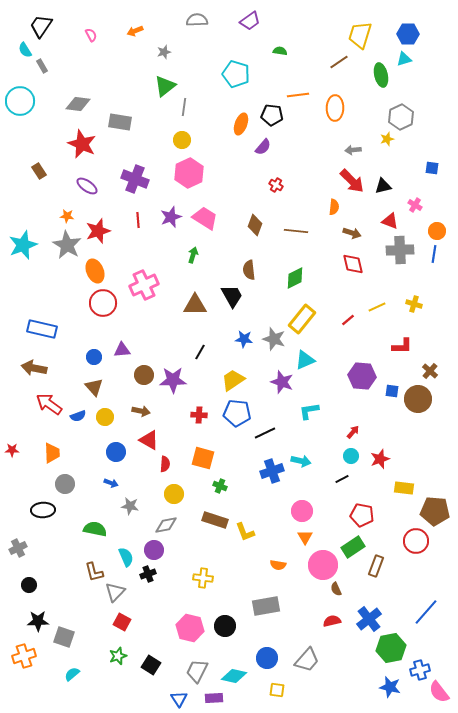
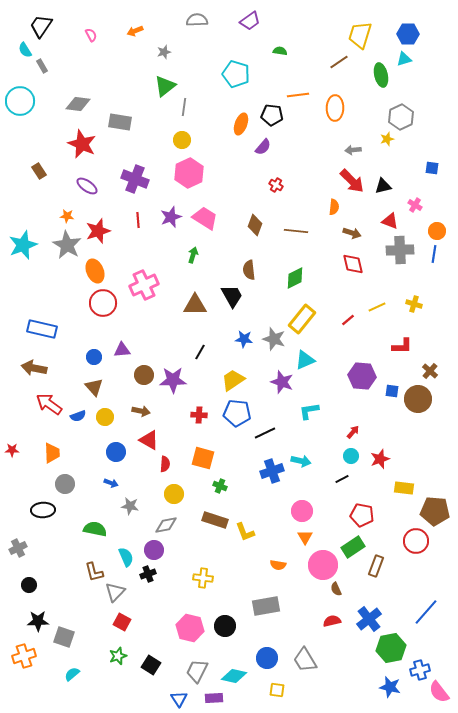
gray trapezoid at (307, 660): moved 2 px left; rotated 108 degrees clockwise
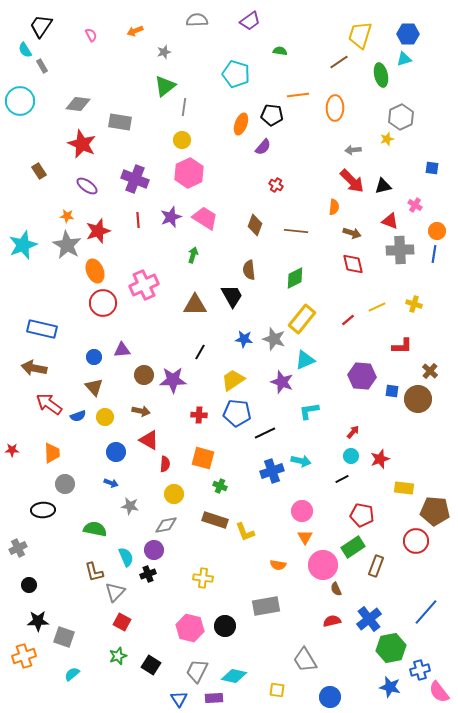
blue circle at (267, 658): moved 63 px right, 39 px down
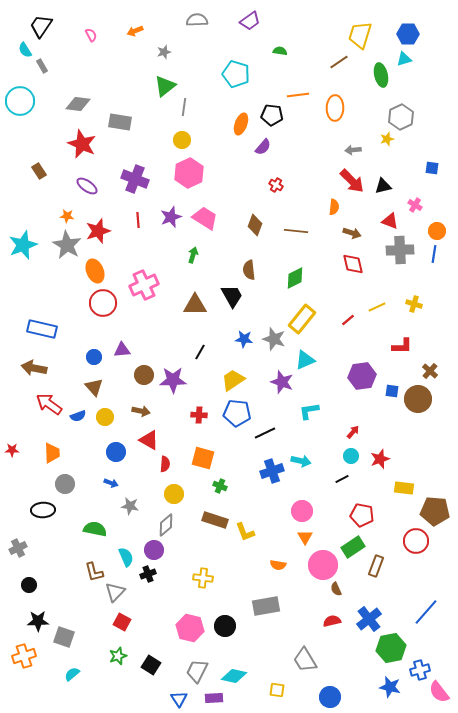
purple hexagon at (362, 376): rotated 12 degrees counterclockwise
gray diamond at (166, 525): rotated 30 degrees counterclockwise
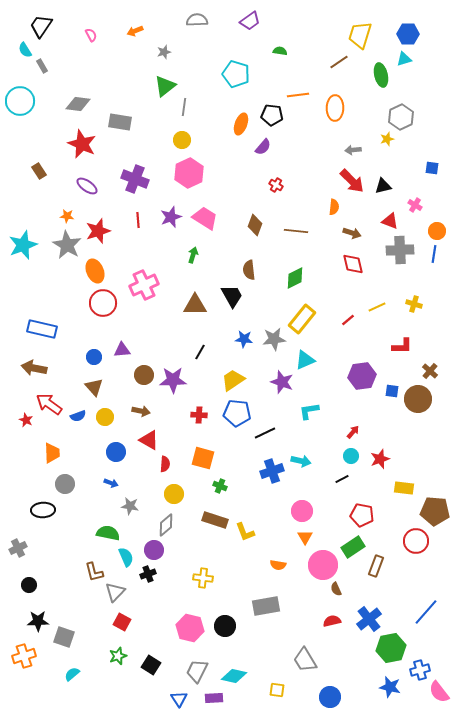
gray star at (274, 339): rotated 25 degrees counterclockwise
red star at (12, 450): moved 14 px right, 30 px up; rotated 24 degrees clockwise
green semicircle at (95, 529): moved 13 px right, 4 px down
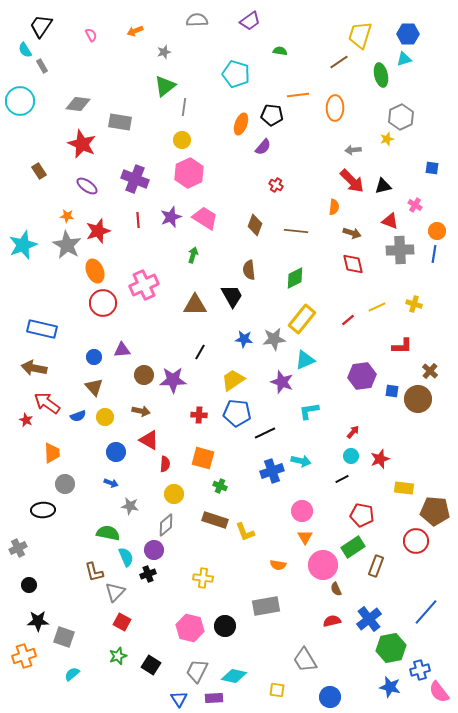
red arrow at (49, 404): moved 2 px left, 1 px up
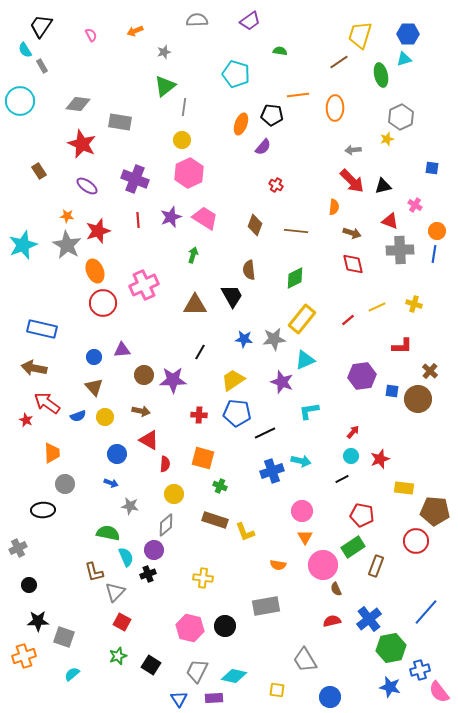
blue circle at (116, 452): moved 1 px right, 2 px down
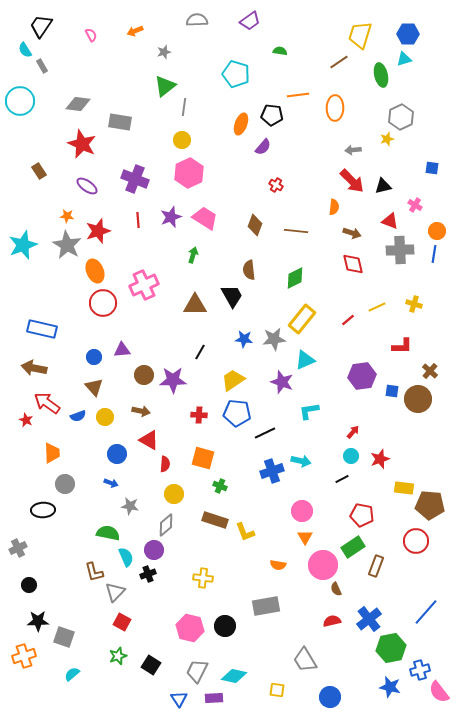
brown pentagon at (435, 511): moved 5 px left, 6 px up
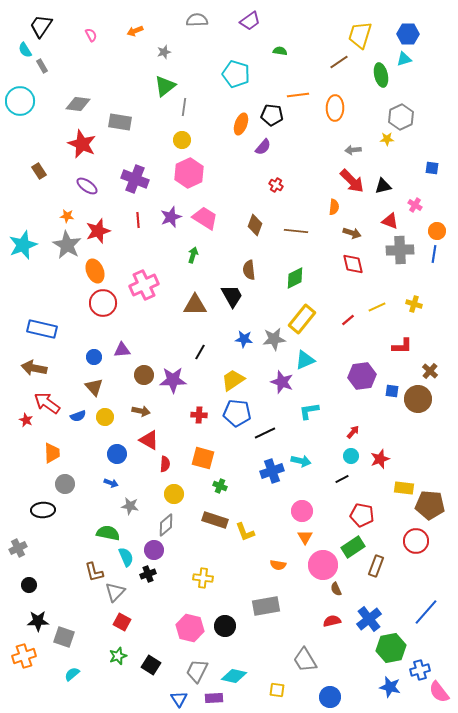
yellow star at (387, 139): rotated 16 degrees clockwise
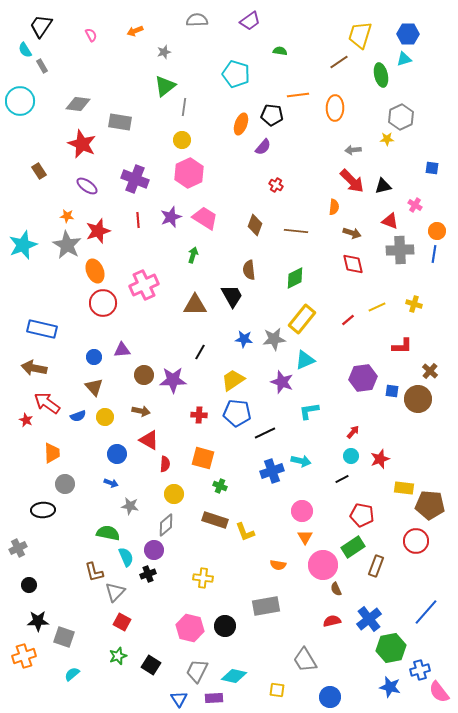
purple hexagon at (362, 376): moved 1 px right, 2 px down
